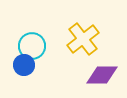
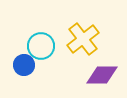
cyan circle: moved 9 px right
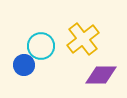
purple diamond: moved 1 px left
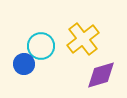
blue circle: moved 1 px up
purple diamond: rotated 16 degrees counterclockwise
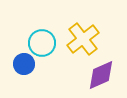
cyan circle: moved 1 px right, 3 px up
purple diamond: rotated 8 degrees counterclockwise
